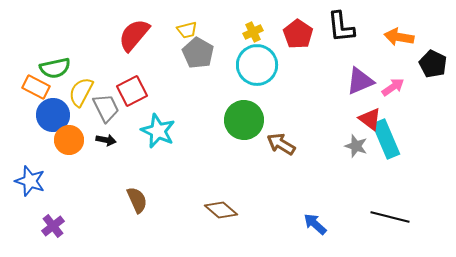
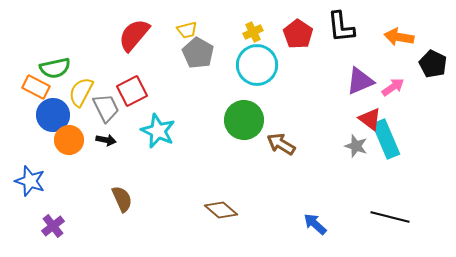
brown semicircle: moved 15 px left, 1 px up
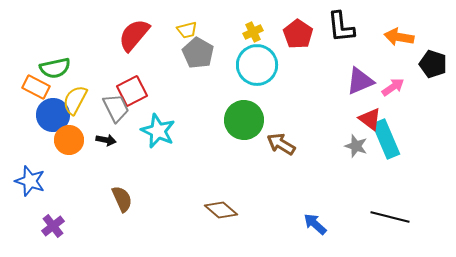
black pentagon: rotated 8 degrees counterclockwise
yellow semicircle: moved 6 px left, 8 px down
gray trapezoid: moved 10 px right
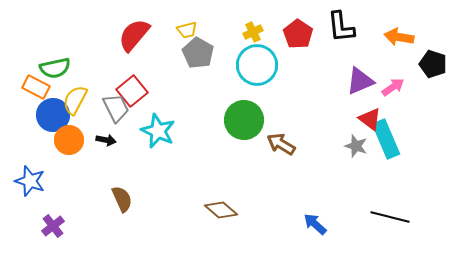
red square: rotated 12 degrees counterclockwise
